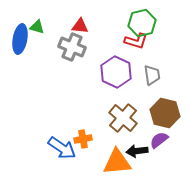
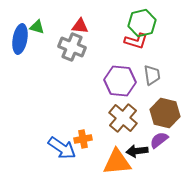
purple hexagon: moved 4 px right, 9 px down; rotated 20 degrees counterclockwise
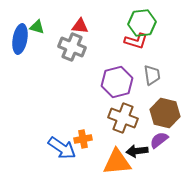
green hexagon: rotated 8 degrees clockwise
purple hexagon: moved 3 px left, 1 px down; rotated 20 degrees counterclockwise
brown cross: rotated 20 degrees counterclockwise
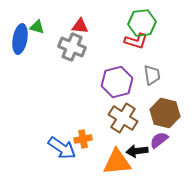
brown cross: rotated 12 degrees clockwise
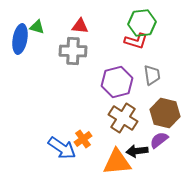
gray cross: moved 1 px right, 4 px down; rotated 20 degrees counterclockwise
orange cross: rotated 24 degrees counterclockwise
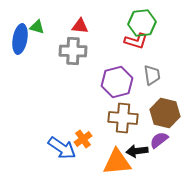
brown cross: rotated 28 degrees counterclockwise
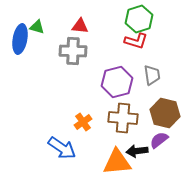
green hexagon: moved 3 px left, 4 px up; rotated 12 degrees counterclockwise
orange cross: moved 17 px up
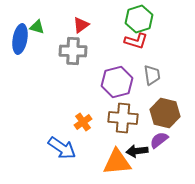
red triangle: moved 1 px right, 1 px up; rotated 42 degrees counterclockwise
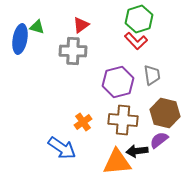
red L-shape: rotated 30 degrees clockwise
purple hexagon: moved 1 px right
brown cross: moved 2 px down
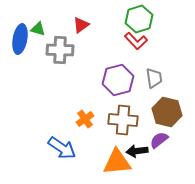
green triangle: moved 1 px right, 2 px down
gray cross: moved 13 px left, 1 px up
gray trapezoid: moved 2 px right, 3 px down
purple hexagon: moved 2 px up
brown hexagon: moved 2 px right, 1 px up
orange cross: moved 2 px right, 3 px up
